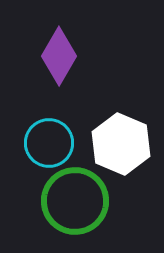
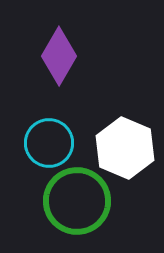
white hexagon: moved 4 px right, 4 px down
green circle: moved 2 px right
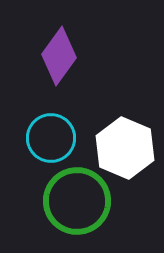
purple diamond: rotated 6 degrees clockwise
cyan circle: moved 2 px right, 5 px up
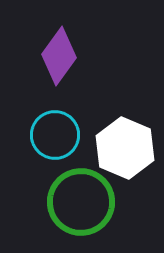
cyan circle: moved 4 px right, 3 px up
green circle: moved 4 px right, 1 px down
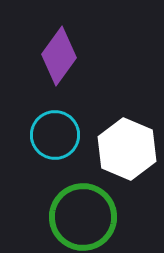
white hexagon: moved 2 px right, 1 px down
green circle: moved 2 px right, 15 px down
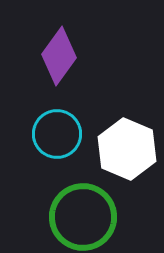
cyan circle: moved 2 px right, 1 px up
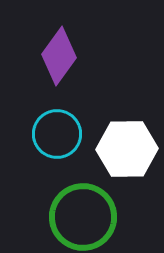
white hexagon: rotated 24 degrees counterclockwise
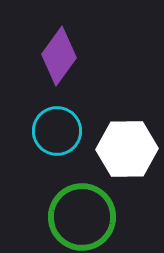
cyan circle: moved 3 px up
green circle: moved 1 px left
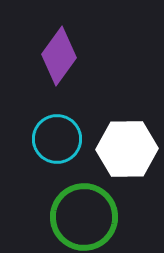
cyan circle: moved 8 px down
green circle: moved 2 px right
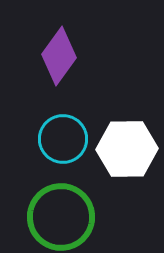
cyan circle: moved 6 px right
green circle: moved 23 px left
